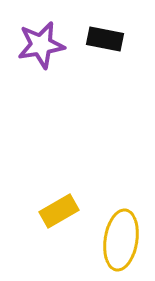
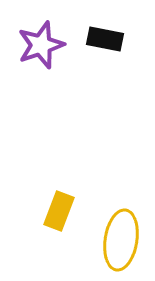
purple star: rotated 9 degrees counterclockwise
yellow rectangle: rotated 39 degrees counterclockwise
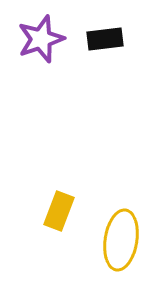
black rectangle: rotated 18 degrees counterclockwise
purple star: moved 6 px up
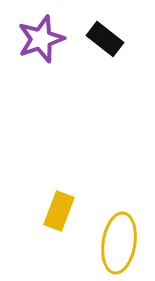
black rectangle: rotated 45 degrees clockwise
yellow ellipse: moved 2 px left, 3 px down
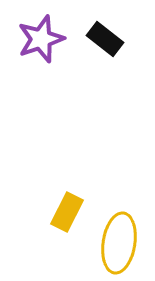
yellow rectangle: moved 8 px right, 1 px down; rotated 6 degrees clockwise
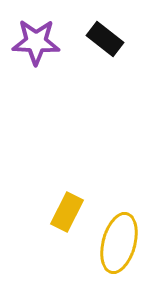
purple star: moved 5 px left, 3 px down; rotated 21 degrees clockwise
yellow ellipse: rotated 6 degrees clockwise
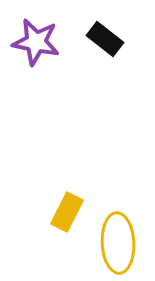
purple star: rotated 9 degrees clockwise
yellow ellipse: moved 1 px left; rotated 18 degrees counterclockwise
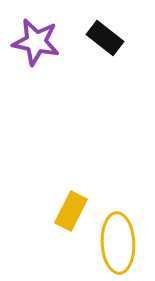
black rectangle: moved 1 px up
yellow rectangle: moved 4 px right, 1 px up
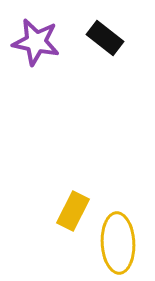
yellow rectangle: moved 2 px right
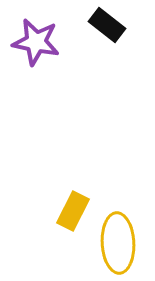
black rectangle: moved 2 px right, 13 px up
